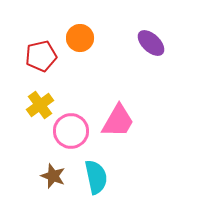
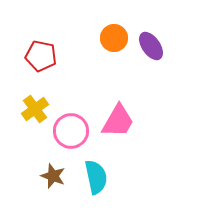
orange circle: moved 34 px right
purple ellipse: moved 3 px down; rotated 12 degrees clockwise
red pentagon: rotated 24 degrees clockwise
yellow cross: moved 5 px left, 4 px down
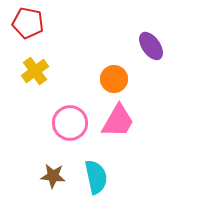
orange circle: moved 41 px down
red pentagon: moved 13 px left, 33 px up
yellow cross: moved 38 px up
pink circle: moved 1 px left, 8 px up
brown star: rotated 15 degrees counterclockwise
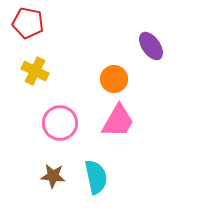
yellow cross: rotated 28 degrees counterclockwise
pink circle: moved 10 px left
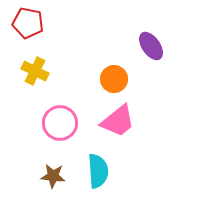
pink trapezoid: rotated 21 degrees clockwise
cyan semicircle: moved 2 px right, 6 px up; rotated 8 degrees clockwise
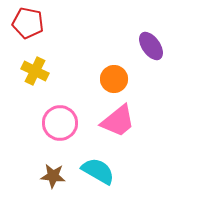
cyan semicircle: rotated 56 degrees counterclockwise
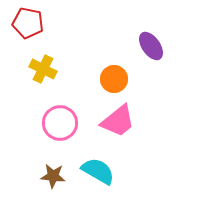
yellow cross: moved 8 px right, 2 px up
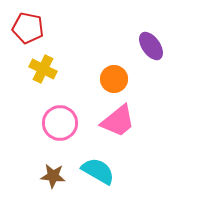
red pentagon: moved 5 px down
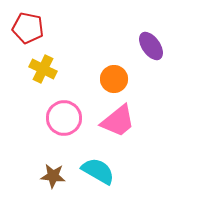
pink circle: moved 4 px right, 5 px up
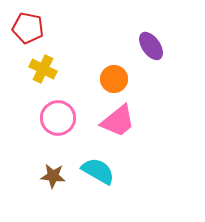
pink circle: moved 6 px left
